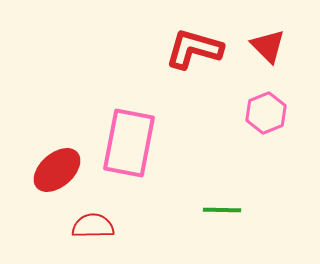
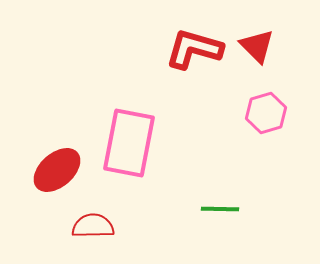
red triangle: moved 11 px left
pink hexagon: rotated 6 degrees clockwise
green line: moved 2 px left, 1 px up
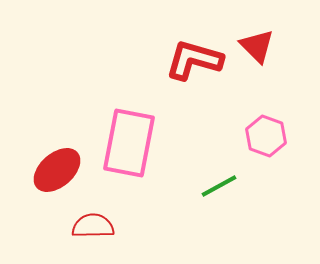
red L-shape: moved 11 px down
pink hexagon: moved 23 px down; rotated 24 degrees counterclockwise
green line: moved 1 px left, 23 px up; rotated 30 degrees counterclockwise
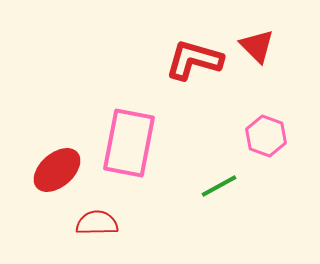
red semicircle: moved 4 px right, 3 px up
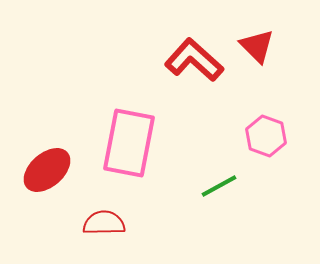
red L-shape: rotated 26 degrees clockwise
red ellipse: moved 10 px left
red semicircle: moved 7 px right
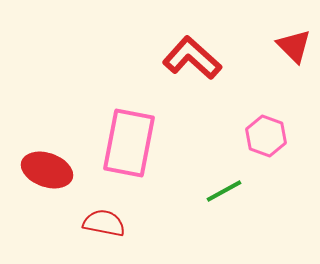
red triangle: moved 37 px right
red L-shape: moved 2 px left, 2 px up
red ellipse: rotated 60 degrees clockwise
green line: moved 5 px right, 5 px down
red semicircle: rotated 12 degrees clockwise
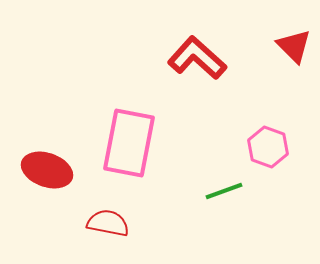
red L-shape: moved 5 px right
pink hexagon: moved 2 px right, 11 px down
green line: rotated 9 degrees clockwise
red semicircle: moved 4 px right
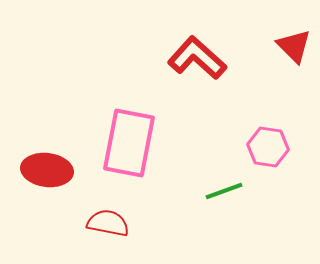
pink hexagon: rotated 12 degrees counterclockwise
red ellipse: rotated 12 degrees counterclockwise
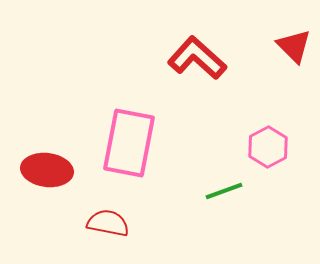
pink hexagon: rotated 24 degrees clockwise
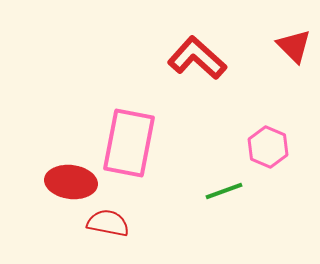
pink hexagon: rotated 9 degrees counterclockwise
red ellipse: moved 24 px right, 12 px down
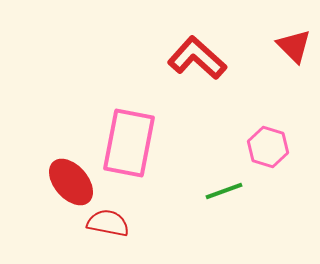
pink hexagon: rotated 6 degrees counterclockwise
red ellipse: rotated 42 degrees clockwise
